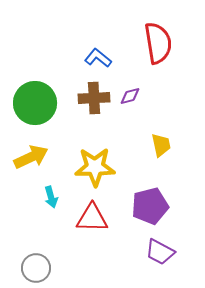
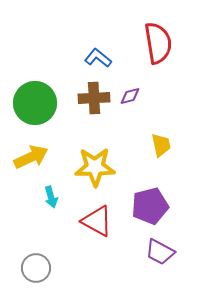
red triangle: moved 5 px right, 3 px down; rotated 28 degrees clockwise
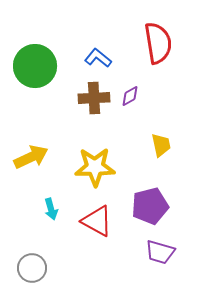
purple diamond: rotated 15 degrees counterclockwise
green circle: moved 37 px up
cyan arrow: moved 12 px down
purple trapezoid: rotated 12 degrees counterclockwise
gray circle: moved 4 px left
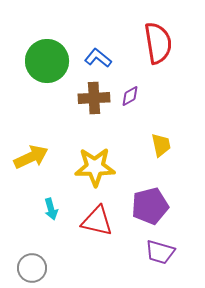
green circle: moved 12 px right, 5 px up
red triangle: rotated 16 degrees counterclockwise
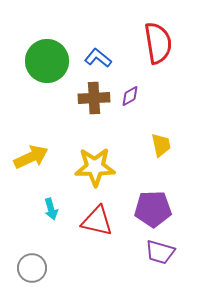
purple pentagon: moved 3 px right, 3 px down; rotated 12 degrees clockwise
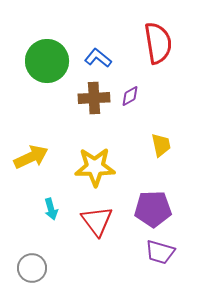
red triangle: rotated 40 degrees clockwise
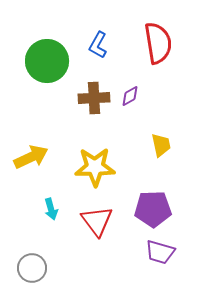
blue L-shape: moved 13 px up; rotated 100 degrees counterclockwise
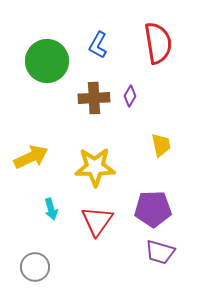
purple diamond: rotated 30 degrees counterclockwise
red triangle: rotated 12 degrees clockwise
gray circle: moved 3 px right, 1 px up
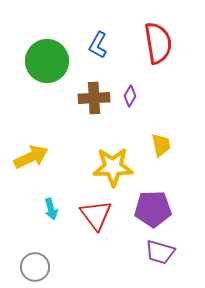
yellow star: moved 18 px right
red triangle: moved 1 px left, 6 px up; rotated 12 degrees counterclockwise
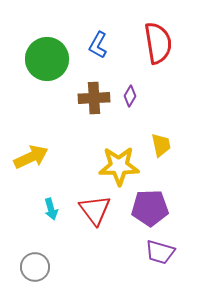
green circle: moved 2 px up
yellow star: moved 6 px right, 1 px up
purple pentagon: moved 3 px left, 1 px up
red triangle: moved 1 px left, 5 px up
